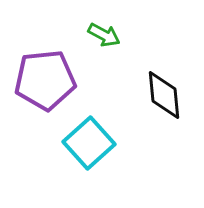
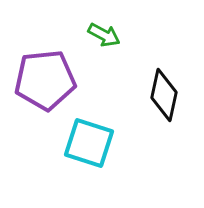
black diamond: rotated 18 degrees clockwise
cyan square: rotated 30 degrees counterclockwise
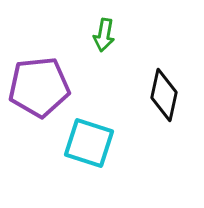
green arrow: rotated 72 degrees clockwise
purple pentagon: moved 6 px left, 7 px down
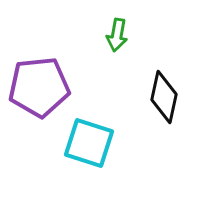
green arrow: moved 13 px right
black diamond: moved 2 px down
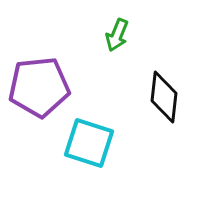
green arrow: rotated 12 degrees clockwise
black diamond: rotated 6 degrees counterclockwise
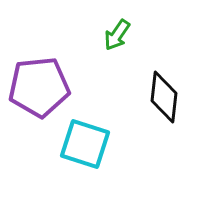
green arrow: rotated 12 degrees clockwise
cyan square: moved 4 px left, 1 px down
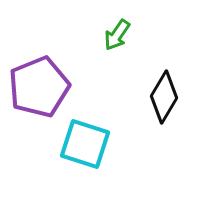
purple pentagon: rotated 16 degrees counterclockwise
black diamond: rotated 24 degrees clockwise
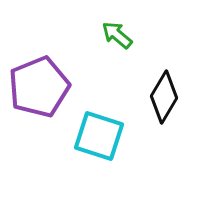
green arrow: rotated 96 degrees clockwise
cyan square: moved 14 px right, 8 px up
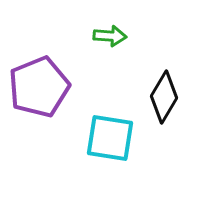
green arrow: moved 7 px left, 1 px down; rotated 144 degrees clockwise
cyan square: moved 11 px right, 2 px down; rotated 9 degrees counterclockwise
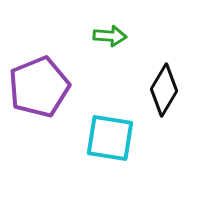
black diamond: moved 7 px up
